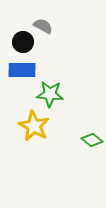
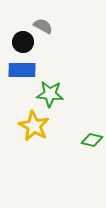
green diamond: rotated 25 degrees counterclockwise
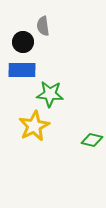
gray semicircle: rotated 126 degrees counterclockwise
yellow star: rotated 16 degrees clockwise
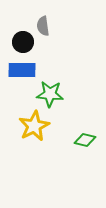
green diamond: moved 7 px left
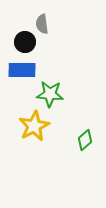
gray semicircle: moved 1 px left, 2 px up
black circle: moved 2 px right
green diamond: rotated 55 degrees counterclockwise
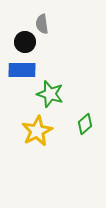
green star: rotated 12 degrees clockwise
yellow star: moved 3 px right, 5 px down
green diamond: moved 16 px up
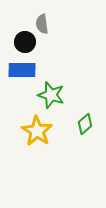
green star: moved 1 px right, 1 px down
yellow star: rotated 12 degrees counterclockwise
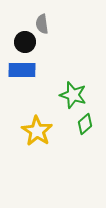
green star: moved 22 px right
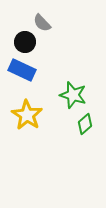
gray semicircle: moved 1 px up; rotated 36 degrees counterclockwise
blue rectangle: rotated 24 degrees clockwise
yellow star: moved 10 px left, 16 px up
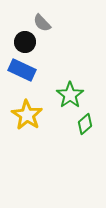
green star: moved 3 px left; rotated 20 degrees clockwise
